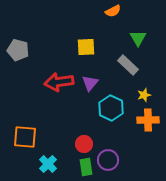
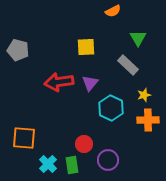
orange square: moved 1 px left, 1 px down
green rectangle: moved 14 px left, 2 px up
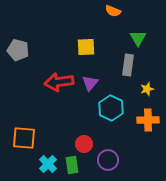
orange semicircle: rotated 49 degrees clockwise
gray rectangle: rotated 55 degrees clockwise
yellow star: moved 3 px right, 6 px up
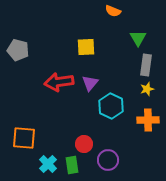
gray rectangle: moved 18 px right
cyan hexagon: moved 2 px up
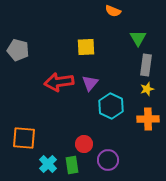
orange cross: moved 1 px up
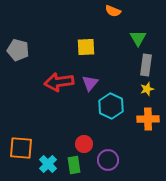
orange square: moved 3 px left, 10 px down
green rectangle: moved 2 px right
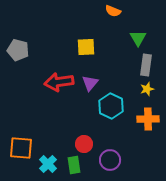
purple circle: moved 2 px right
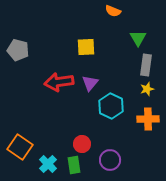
red circle: moved 2 px left
orange square: moved 1 px left, 1 px up; rotated 30 degrees clockwise
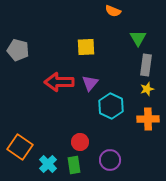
red arrow: rotated 8 degrees clockwise
red circle: moved 2 px left, 2 px up
